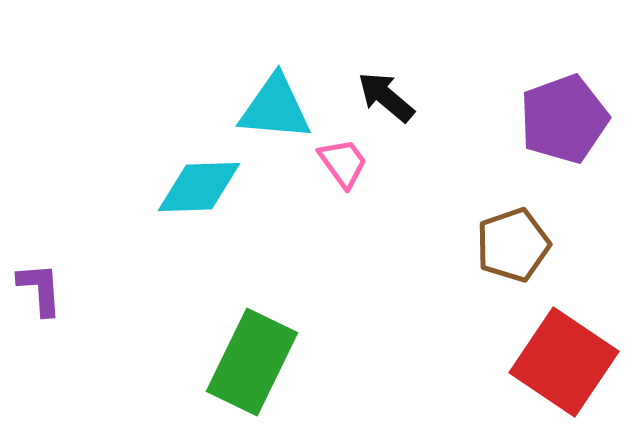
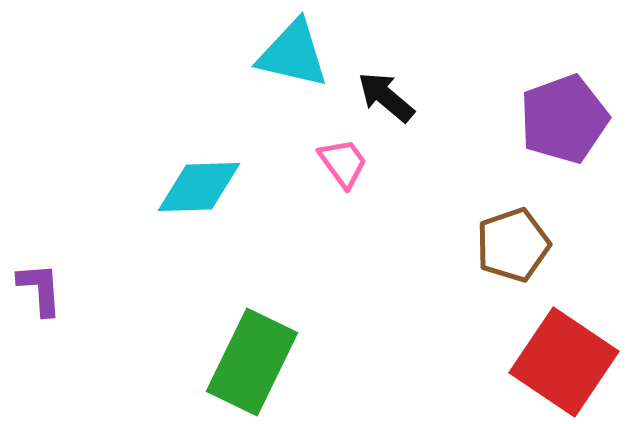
cyan triangle: moved 18 px right, 54 px up; rotated 8 degrees clockwise
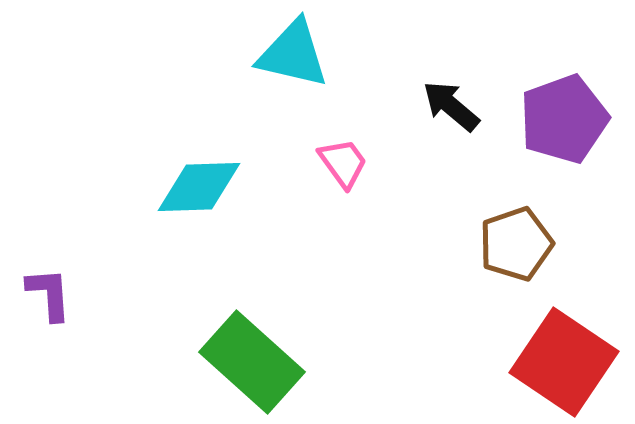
black arrow: moved 65 px right, 9 px down
brown pentagon: moved 3 px right, 1 px up
purple L-shape: moved 9 px right, 5 px down
green rectangle: rotated 74 degrees counterclockwise
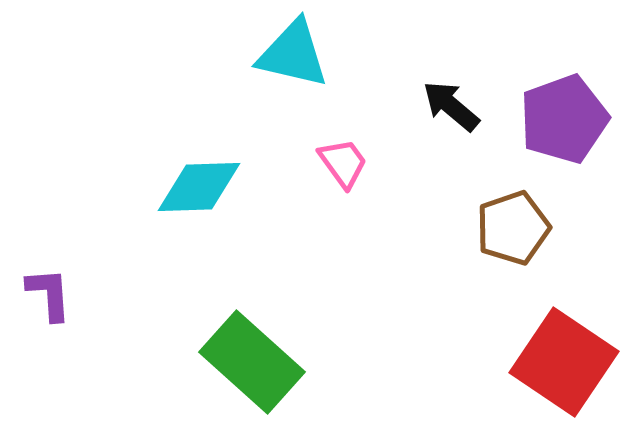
brown pentagon: moved 3 px left, 16 px up
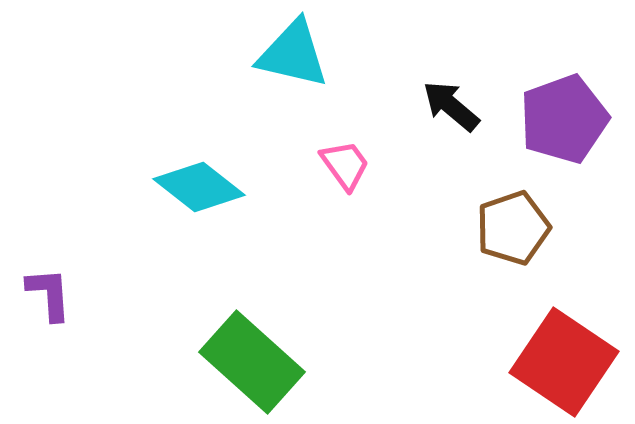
pink trapezoid: moved 2 px right, 2 px down
cyan diamond: rotated 40 degrees clockwise
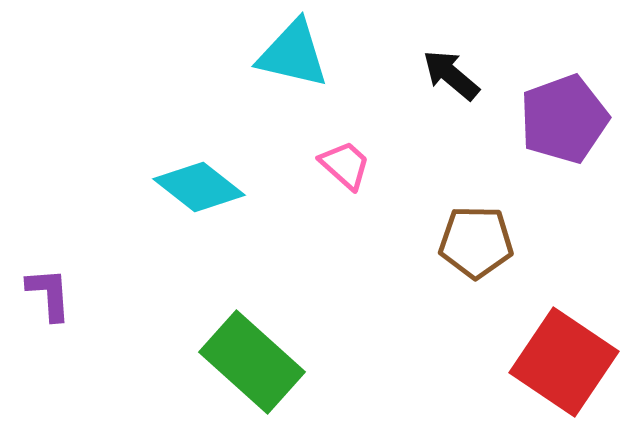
black arrow: moved 31 px up
pink trapezoid: rotated 12 degrees counterclockwise
brown pentagon: moved 37 px left, 14 px down; rotated 20 degrees clockwise
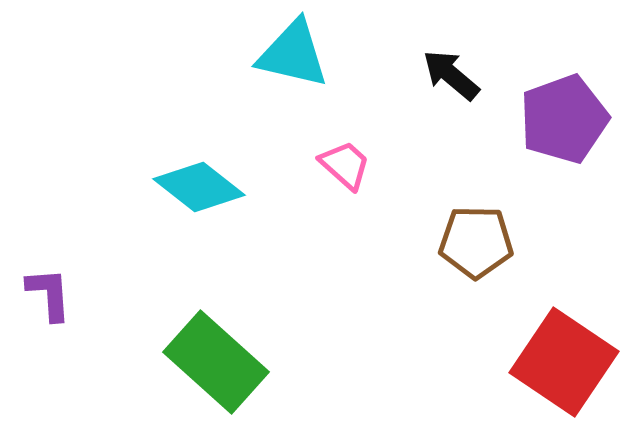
green rectangle: moved 36 px left
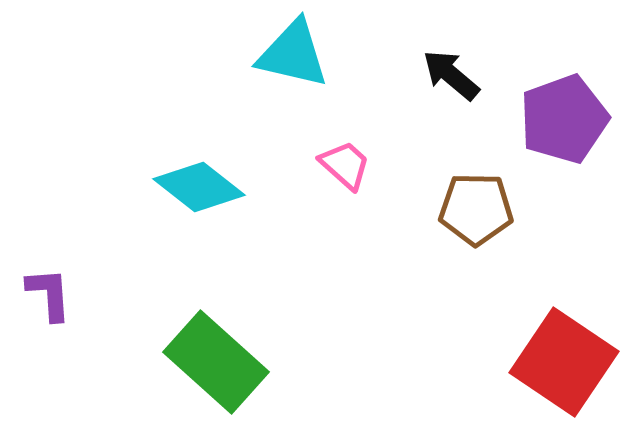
brown pentagon: moved 33 px up
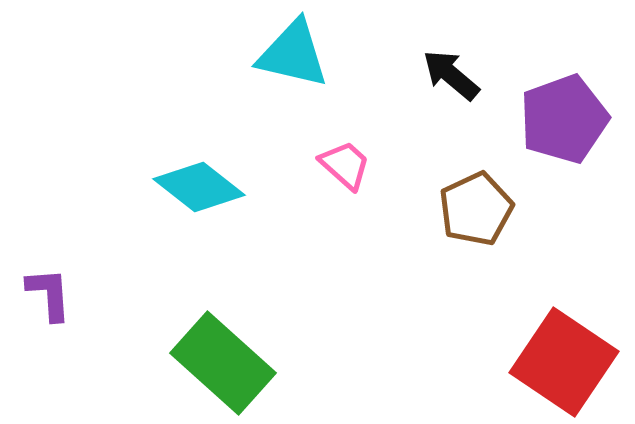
brown pentagon: rotated 26 degrees counterclockwise
green rectangle: moved 7 px right, 1 px down
